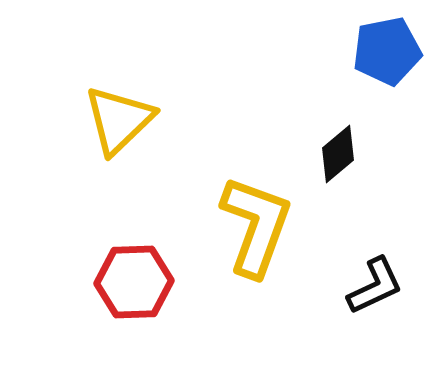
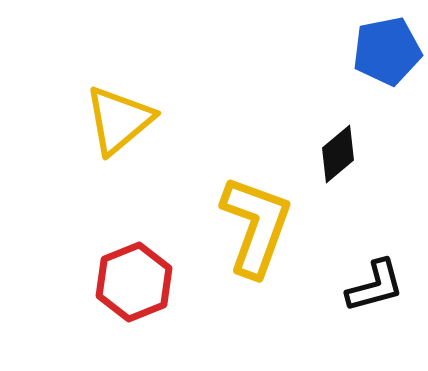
yellow triangle: rotated 4 degrees clockwise
red hexagon: rotated 20 degrees counterclockwise
black L-shape: rotated 10 degrees clockwise
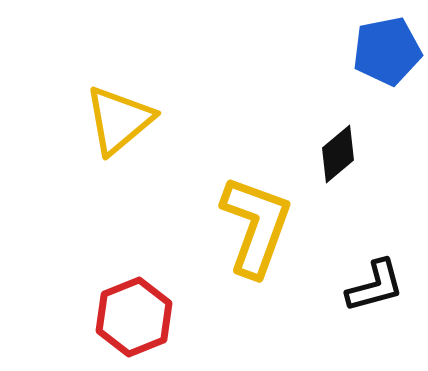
red hexagon: moved 35 px down
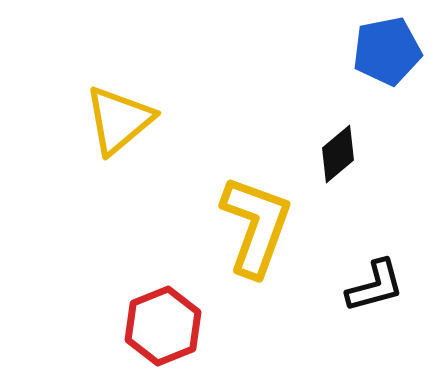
red hexagon: moved 29 px right, 9 px down
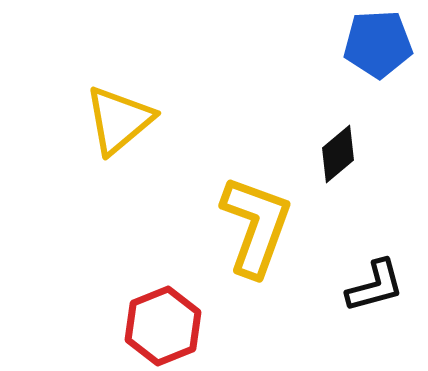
blue pentagon: moved 9 px left, 7 px up; rotated 8 degrees clockwise
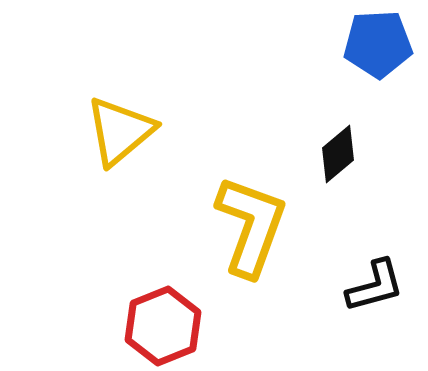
yellow triangle: moved 1 px right, 11 px down
yellow L-shape: moved 5 px left
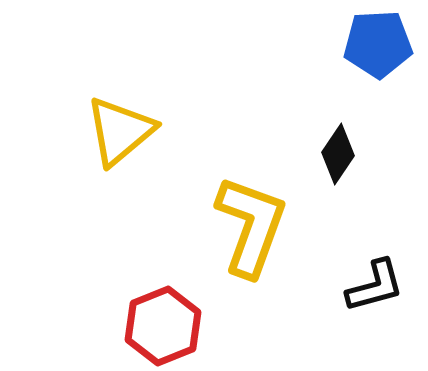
black diamond: rotated 16 degrees counterclockwise
